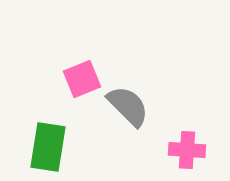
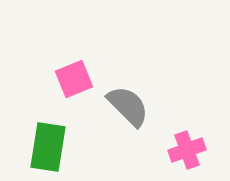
pink square: moved 8 px left
pink cross: rotated 24 degrees counterclockwise
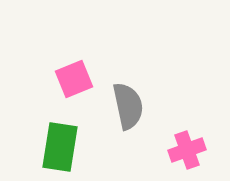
gray semicircle: rotated 33 degrees clockwise
green rectangle: moved 12 px right
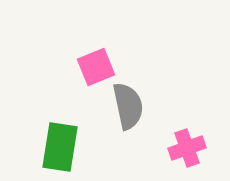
pink square: moved 22 px right, 12 px up
pink cross: moved 2 px up
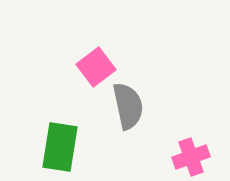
pink square: rotated 15 degrees counterclockwise
pink cross: moved 4 px right, 9 px down
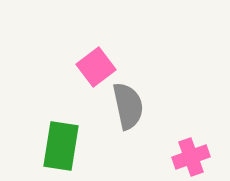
green rectangle: moved 1 px right, 1 px up
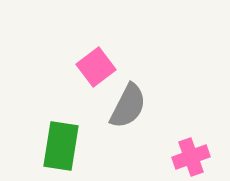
gray semicircle: rotated 39 degrees clockwise
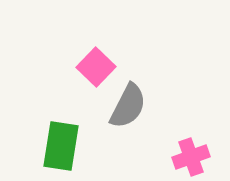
pink square: rotated 9 degrees counterclockwise
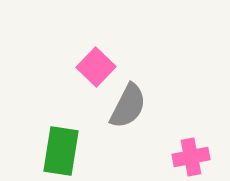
green rectangle: moved 5 px down
pink cross: rotated 9 degrees clockwise
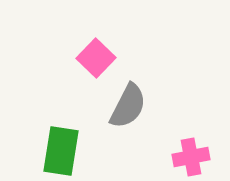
pink square: moved 9 px up
